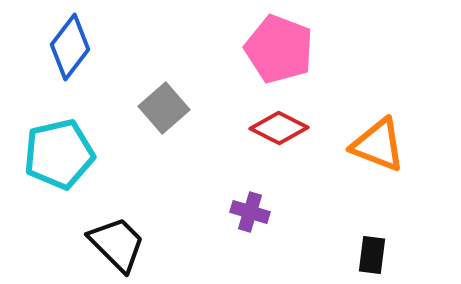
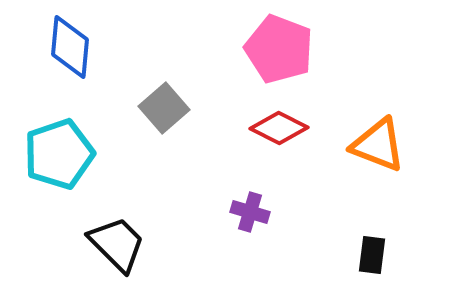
blue diamond: rotated 32 degrees counterclockwise
cyan pentagon: rotated 6 degrees counterclockwise
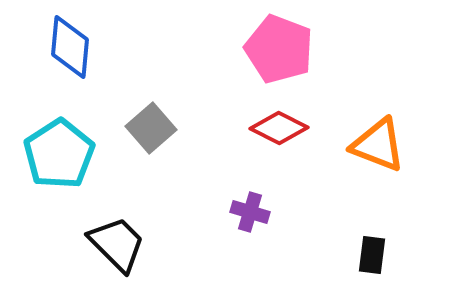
gray square: moved 13 px left, 20 px down
cyan pentagon: rotated 14 degrees counterclockwise
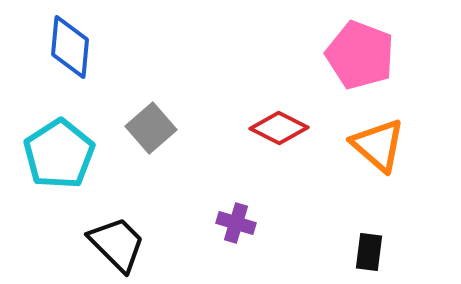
pink pentagon: moved 81 px right, 6 px down
orange triangle: rotated 20 degrees clockwise
purple cross: moved 14 px left, 11 px down
black rectangle: moved 3 px left, 3 px up
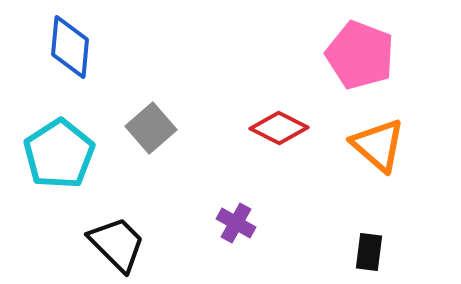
purple cross: rotated 12 degrees clockwise
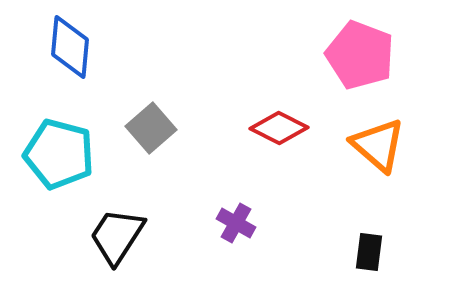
cyan pentagon: rotated 24 degrees counterclockwise
black trapezoid: moved 8 px up; rotated 102 degrees counterclockwise
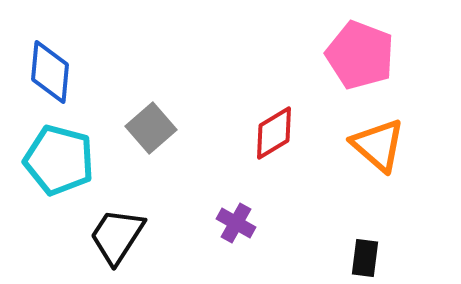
blue diamond: moved 20 px left, 25 px down
red diamond: moved 5 px left, 5 px down; rotated 58 degrees counterclockwise
cyan pentagon: moved 6 px down
black rectangle: moved 4 px left, 6 px down
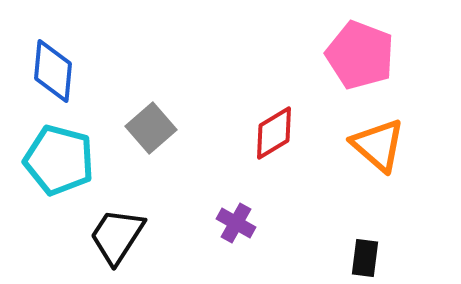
blue diamond: moved 3 px right, 1 px up
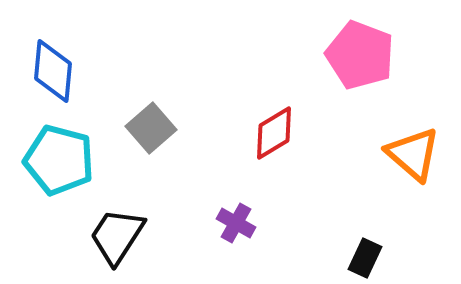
orange triangle: moved 35 px right, 9 px down
black rectangle: rotated 18 degrees clockwise
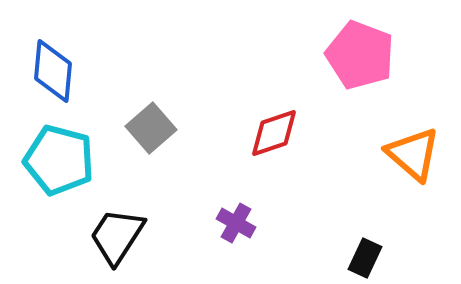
red diamond: rotated 12 degrees clockwise
